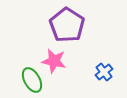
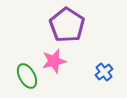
pink star: rotated 25 degrees counterclockwise
green ellipse: moved 5 px left, 4 px up
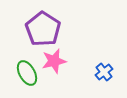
purple pentagon: moved 24 px left, 4 px down
green ellipse: moved 3 px up
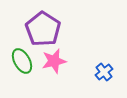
green ellipse: moved 5 px left, 12 px up
